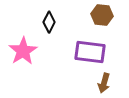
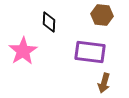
black diamond: rotated 25 degrees counterclockwise
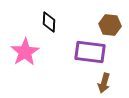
brown hexagon: moved 8 px right, 10 px down
pink star: moved 2 px right, 1 px down
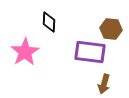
brown hexagon: moved 1 px right, 4 px down
brown arrow: moved 1 px down
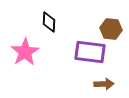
brown arrow: rotated 108 degrees counterclockwise
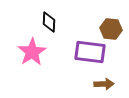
pink star: moved 7 px right
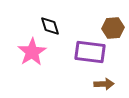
black diamond: moved 1 px right, 4 px down; rotated 20 degrees counterclockwise
brown hexagon: moved 2 px right, 1 px up; rotated 10 degrees counterclockwise
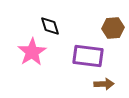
purple rectangle: moved 2 px left, 4 px down
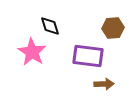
pink star: rotated 8 degrees counterclockwise
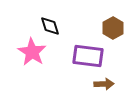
brown hexagon: rotated 25 degrees counterclockwise
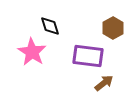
brown arrow: moved 1 px up; rotated 36 degrees counterclockwise
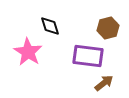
brown hexagon: moved 5 px left; rotated 15 degrees clockwise
pink star: moved 4 px left
